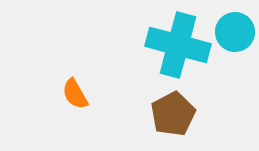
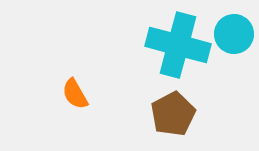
cyan circle: moved 1 px left, 2 px down
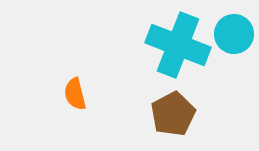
cyan cross: rotated 6 degrees clockwise
orange semicircle: rotated 16 degrees clockwise
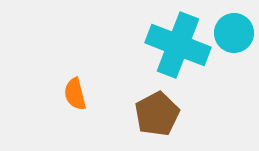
cyan circle: moved 1 px up
brown pentagon: moved 16 px left
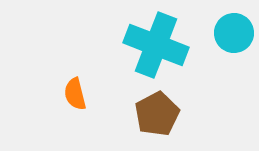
cyan cross: moved 22 px left
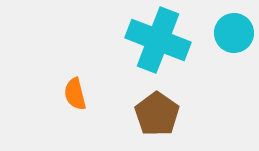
cyan cross: moved 2 px right, 5 px up
brown pentagon: rotated 9 degrees counterclockwise
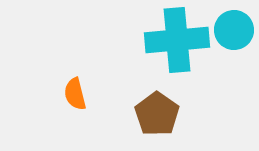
cyan circle: moved 3 px up
cyan cross: moved 19 px right; rotated 26 degrees counterclockwise
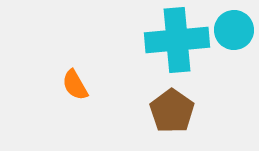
orange semicircle: moved 9 px up; rotated 16 degrees counterclockwise
brown pentagon: moved 15 px right, 3 px up
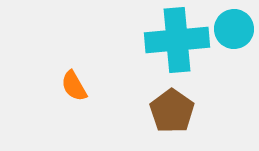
cyan circle: moved 1 px up
orange semicircle: moved 1 px left, 1 px down
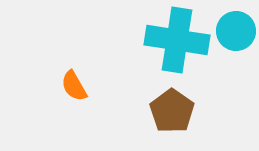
cyan circle: moved 2 px right, 2 px down
cyan cross: rotated 14 degrees clockwise
